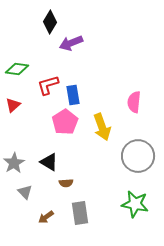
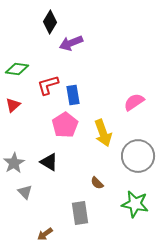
pink semicircle: rotated 50 degrees clockwise
pink pentagon: moved 3 px down
yellow arrow: moved 1 px right, 6 px down
brown semicircle: moved 31 px right; rotated 48 degrees clockwise
brown arrow: moved 1 px left, 17 px down
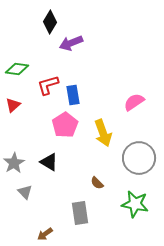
gray circle: moved 1 px right, 2 px down
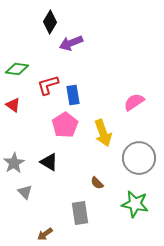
red triangle: rotated 42 degrees counterclockwise
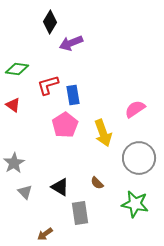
pink semicircle: moved 1 px right, 7 px down
black triangle: moved 11 px right, 25 px down
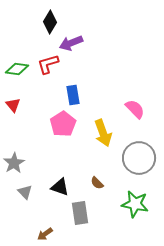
red L-shape: moved 21 px up
red triangle: rotated 14 degrees clockwise
pink semicircle: rotated 80 degrees clockwise
pink pentagon: moved 2 px left, 1 px up
black triangle: rotated 12 degrees counterclockwise
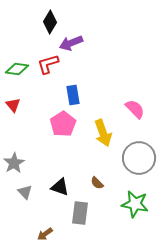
gray rectangle: rotated 15 degrees clockwise
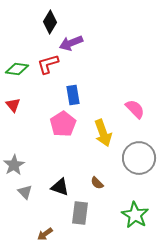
gray star: moved 2 px down
green star: moved 11 px down; rotated 20 degrees clockwise
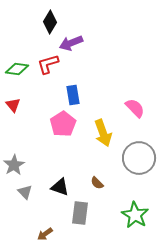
pink semicircle: moved 1 px up
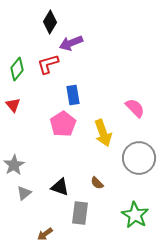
green diamond: rotated 60 degrees counterclockwise
gray triangle: moved 1 px left, 1 px down; rotated 35 degrees clockwise
